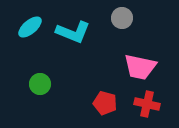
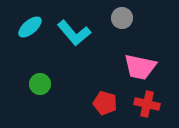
cyan L-shape: moved 1 px right, 1 px down; rotated 28 degrees clockwise
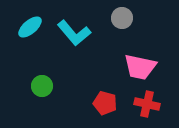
green circle: moved 2 px right, 2 px down
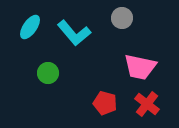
cyan ellipse: rotated 15 degrees counterclockwise
green circle: moved 6 px right, 13 px up
red cross: rotated 25 degrees clockwise
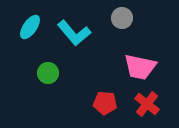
red pentagon: rotated 10 degrees counterclockwise
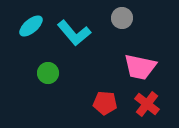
cyan ellipse: moved 1 px right, 1 px up; rotated 15 degrees clockwise
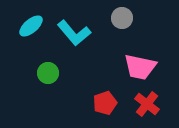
red pentagon: rotated 25 degrees counterclockwise
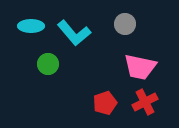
gray circle: moved 3 px right, 6 px down
cyan ellipse: rotated 40 degrees clockwise
green circle: moved 9 px up
red cross: moved 2 px left, 2 px up; rotated 25 degrees clockwise
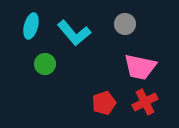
cyan ellipse: rotated 75 degrees counterclockwise
green circle: moved 3 px left
red pentagon: moved 1 px left
